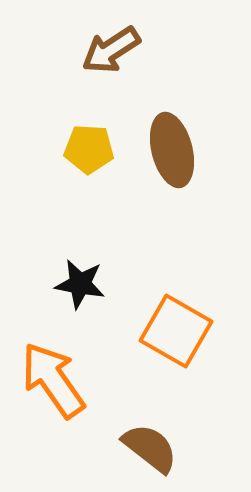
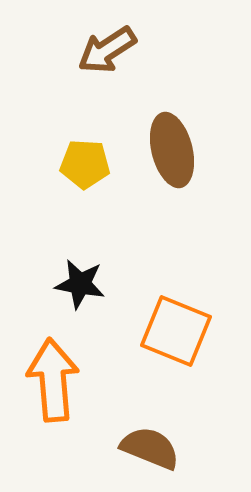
brown arrow: moved 4 px left
yellow pentagon: moved 4 px left, 15 px down
orange square: rotated 8 degrees counterclockwise
orange arrow: rotated 30 degrees clockwise
brown semicircle: rotated 16 degrees counterclockwise
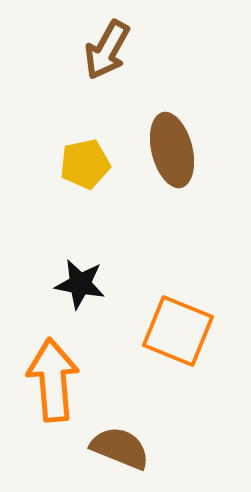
brown arrow: rotated 28 degrees counterclockwise
yellow pentagon: rotated 15 degrees counterclockwise
orange square: moved 2 px right
brown semicircle: moved 30 px left
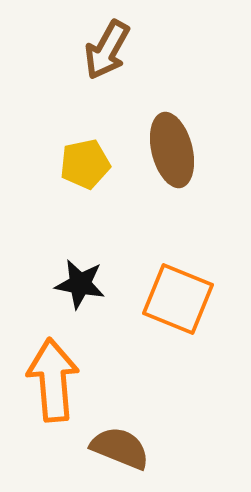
orange square: moved 32 px up
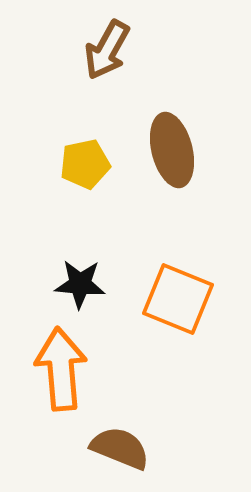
black star: rotated 6 degrees counterclockwise
orange arrow: moved 8 px right, 11 px up
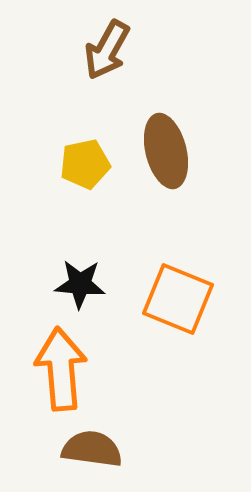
brown ellipse: moved 6 px left, 1 px down
brown semicircle: moved 28 px left, 1 px down; rotated 14 degrees counterclockwise
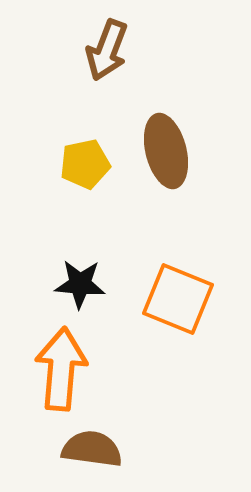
brown arrow: rotated 8 degrees counterclockwise
orange arrow: rotated 10 degrees clockwise
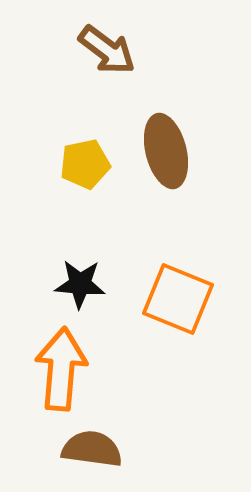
brown arrow: rotated 74 degrees counterclockwise
